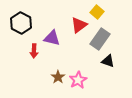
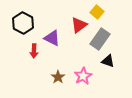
black hexagon: moved 2 px right
purple triangle: rotated 12 degrees clockwise
pink star: moved 5 px right, 4 px up
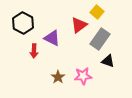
pink star: rotated 24 degrees clockwise
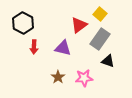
yellow square: moved 3 px right, 2 px down
purple triangle: moved 11 px right, 10 px down; rotated 12 degrees counterclockwise
red arrow: moved 4 px up
pink star: moved 1 px right, 2 px down
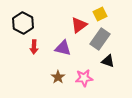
yellow square: rotated 24 degrees clockwise
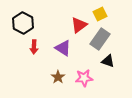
purple triangle: rotated 18 degrees clockwise
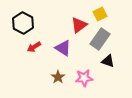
red arrow: rotated 56 degrees clockwise
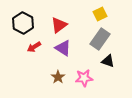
red triangle: moved 20 px left
